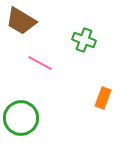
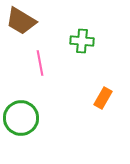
green cross: moved 2 px left, 1 px down; rotated 15 degrees counterclockwise
pink line: rotated 50 degrees clockwise
orange rectangle: rotated 10 degrees clockwise
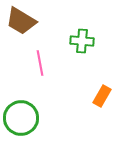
orange rectangle: moved 1 px left, 2 px up
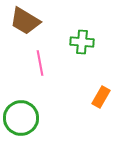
brown trapezoid: moved 4 px right
green cross: moved 1 px down
orange rectangle: moved 1 px left, 1 px down
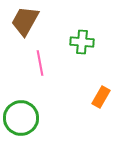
brown trapezoid: rotated 88 degrees clockwise
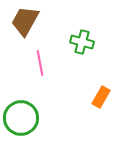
green cross: rotated 10 degrees clockwise
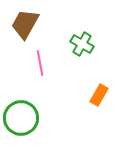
brown trapezoid: moved 3 px down
green cross: moved 2 px down; rotated 15 degrees clockwise
orange rectangle: moved 2 px left, 2 px up
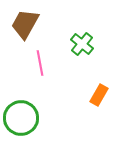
green cross: rotated 10 degrees clockwise
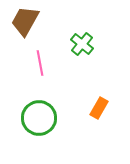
brown trapezoid: moved 3 px up
orange rectangle: moved 13 px down
green circle: moved 18 px right
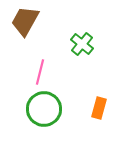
pink line: moved 9 px down; rotated 25 degrees clockwise
orange rectangle: rotated 15 degrees counterclockwise
green circle: moved 5 px right, 9 px up
